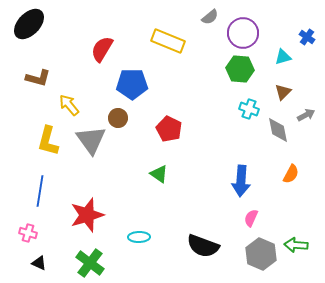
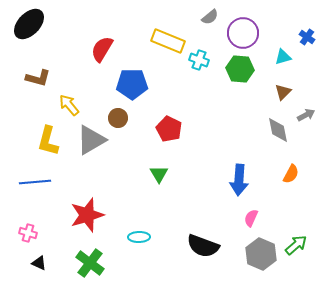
cyan cross: moved 50 px left, 49 px up
gray triangle: rotated 36 degrees clockwise
green triangle: rotated 24 degrees clockwise
blue arrow: moved 2 px left, 1 px up
blue line: moved 5 px left, 9 px up; rotated 76 degrees clockwise
green arrow: rotated 135 degrees clockwise
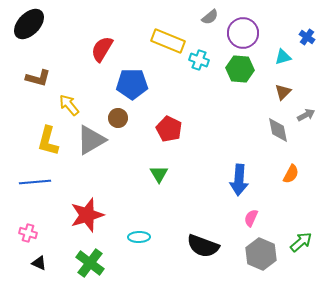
green arrow: moved 5 px right, 3 px up
